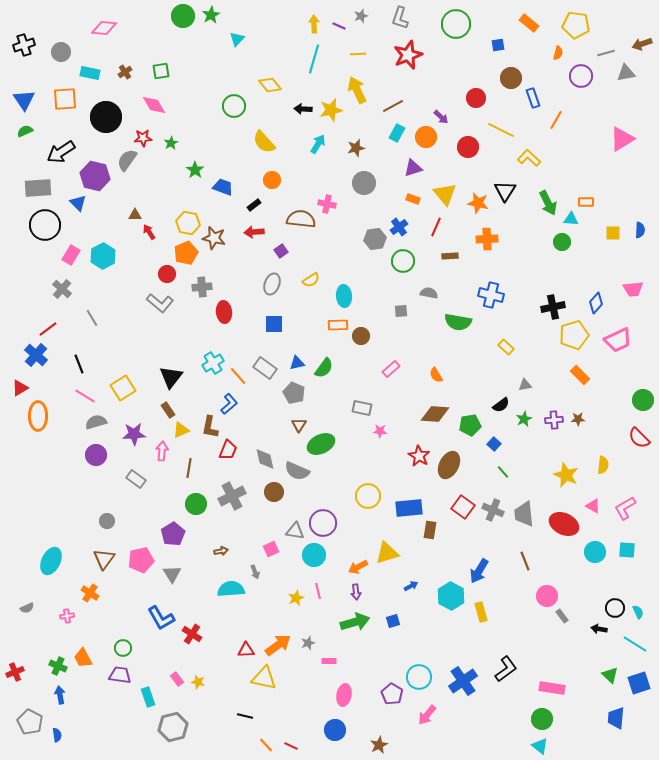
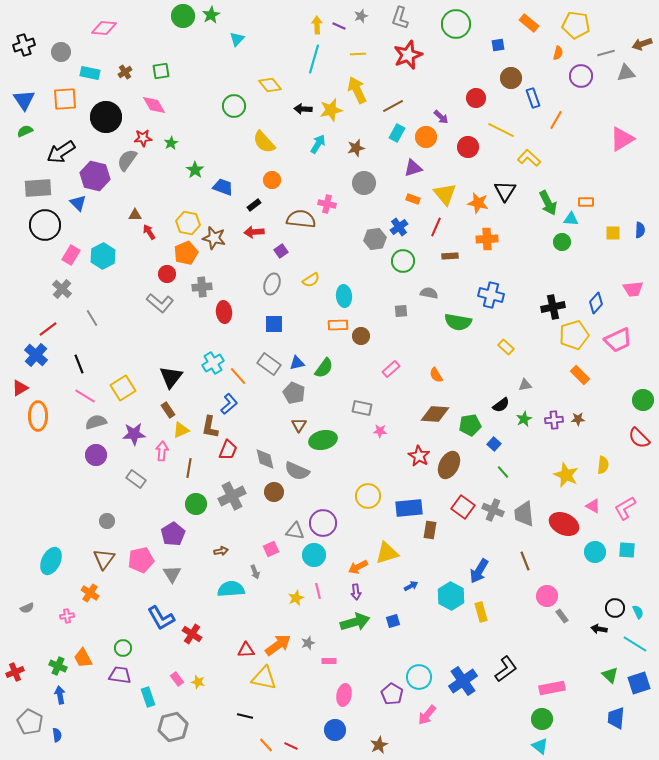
yellow arrow at (314, 24): moved 3 px right, 1 px down
gray rectangle at (265, 368): moved 4 px right, 4 px up
green ellipse at (321, 444): moved 2 px right, 4 px up; rotated 12 degrees clockwise
pink rectangle at (552, 688): rotated 20 degrees counterclockwise
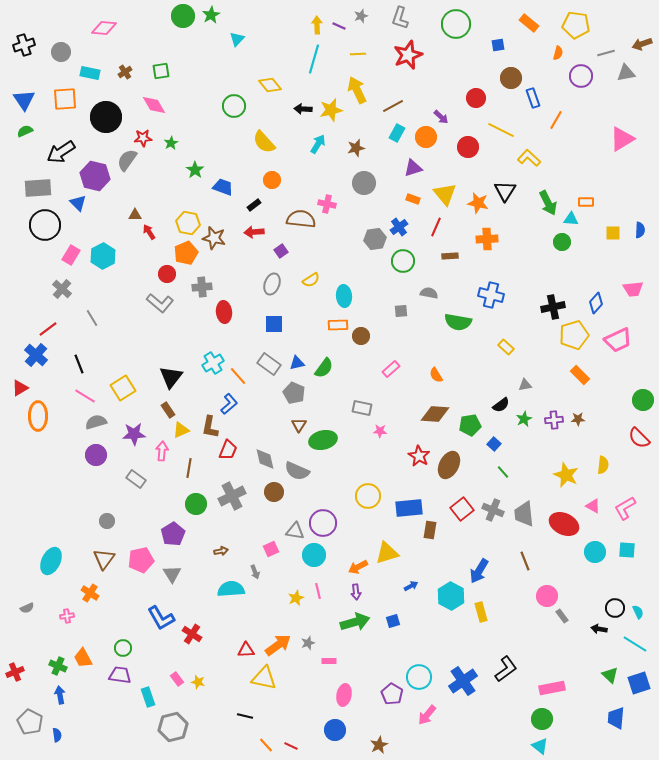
red square at (463, 507): moved 1 px left, 2 px down; rotated 15 degrees clockwise
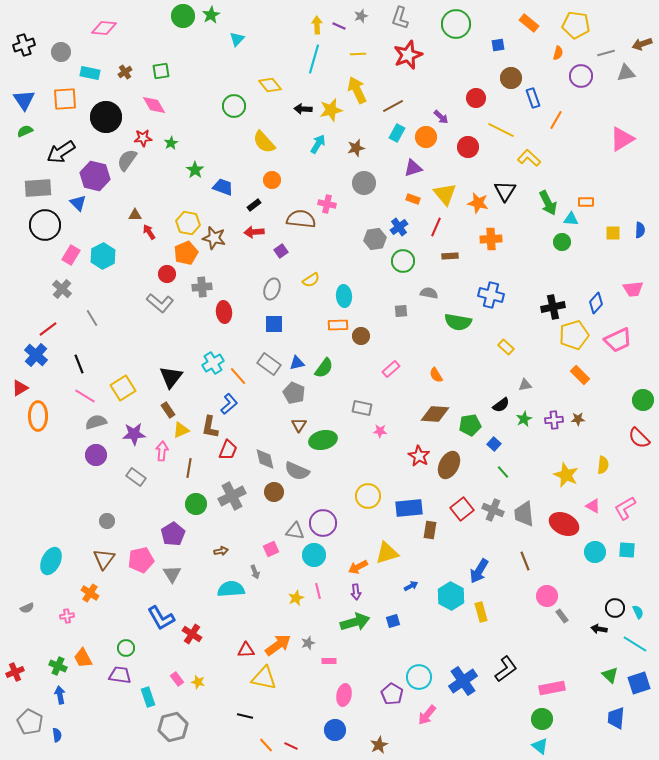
orange cross at (487, 239): moved 4 px right
gray ellipse at (272, 284): moved 5 px down
gray rectangle at (136, 479): moved 2 px up
green circle at (123, 648): moved 3 px right
